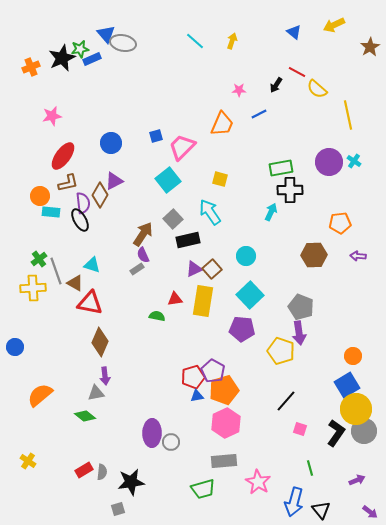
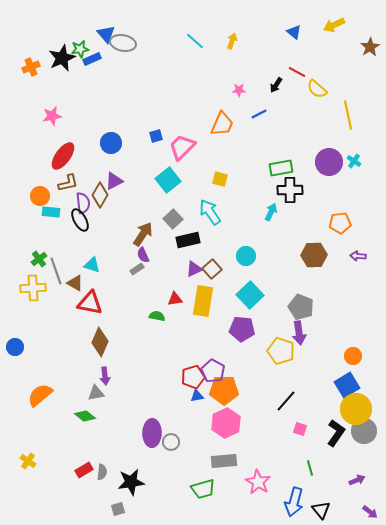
orange pentagon at (224, 390): rotated 16 degrees clockwise
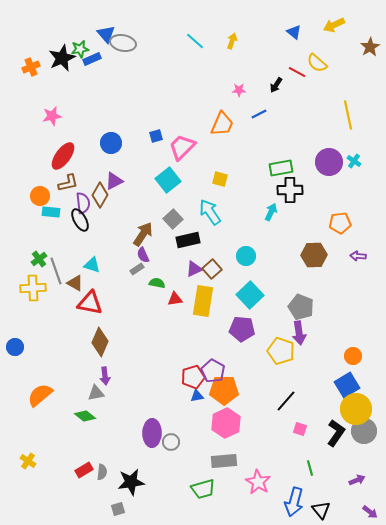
yellow semicircle at (317, 89): moved 26 px up
green semicircle at (157, 316): moved 33 px up
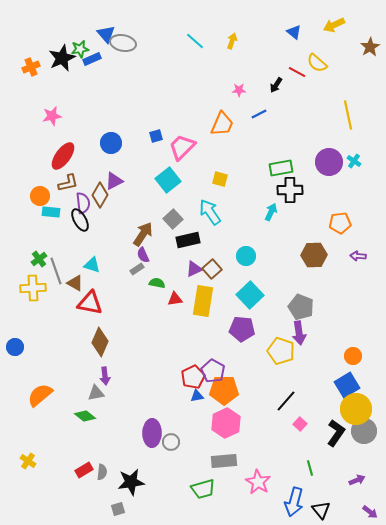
red pentagon at (193, 377): rotated 10 degrees counterclockwise
pink square at (300, 429): moved 5 px up; rotated 24 degrees clockwise
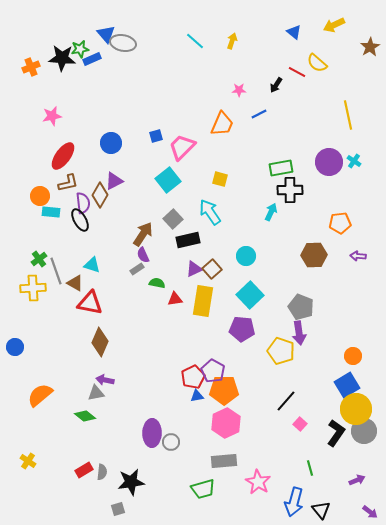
black star at (62, 58): rotated 28 degrees clockwise
purple arrow at (105, 376): moved 4 px down; rotated 108 degrees clockwise
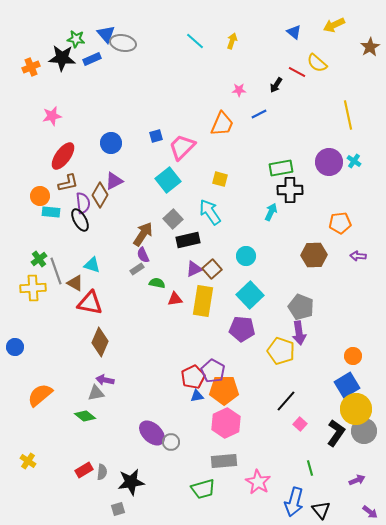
green star at (80, 49): moved 4 px left, 10 px up; rotated 18 degrees clockwise
purple ellipse at (152, 433): rotated 48 degrees counterclockwise
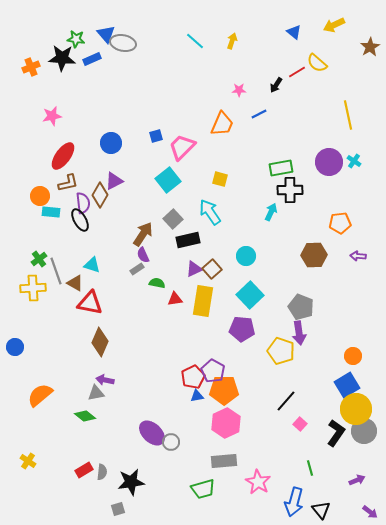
red line at (297, 72): rotated 60 degrees counterclockwise
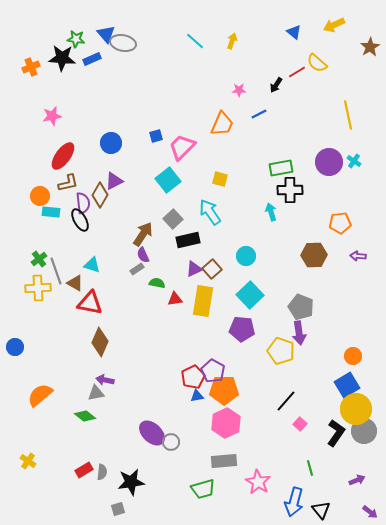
cyan arrow at (271, 212): rotated 42 degrees counterclockwise
yellow cross at (33, 288): moved 5 px right
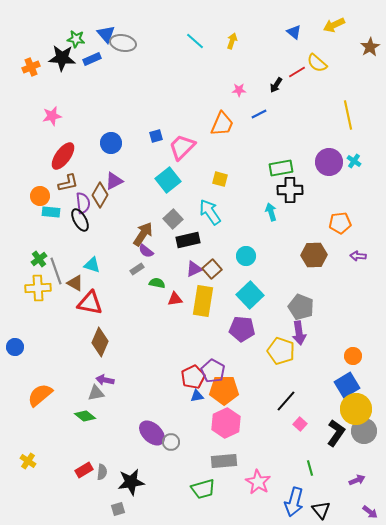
purple semicircle at (143, 255): moved 3 px right, 4 px up; rotated 28 degrees counterclockwise
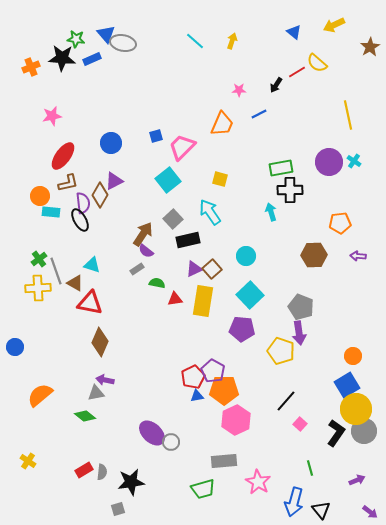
pink hexagon at (226, 423): moved 10 px right, 3 px up
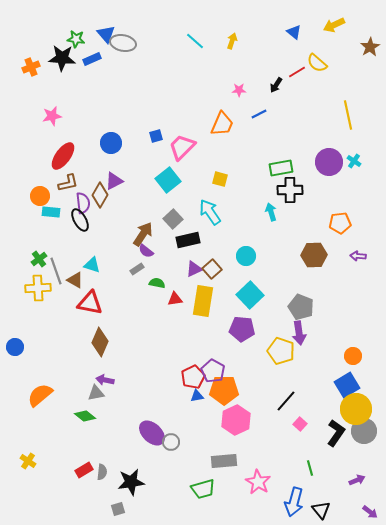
brown triangle at (75, 283): moved 3 px up
